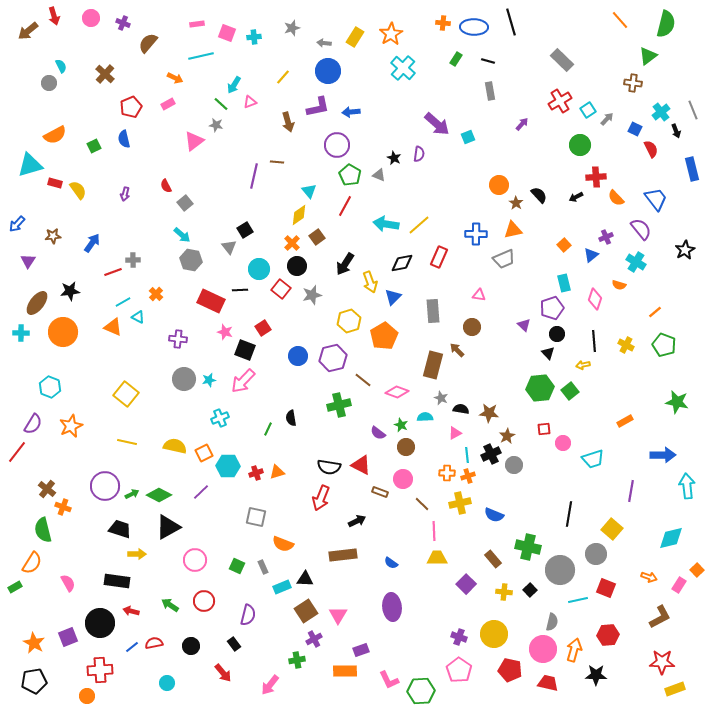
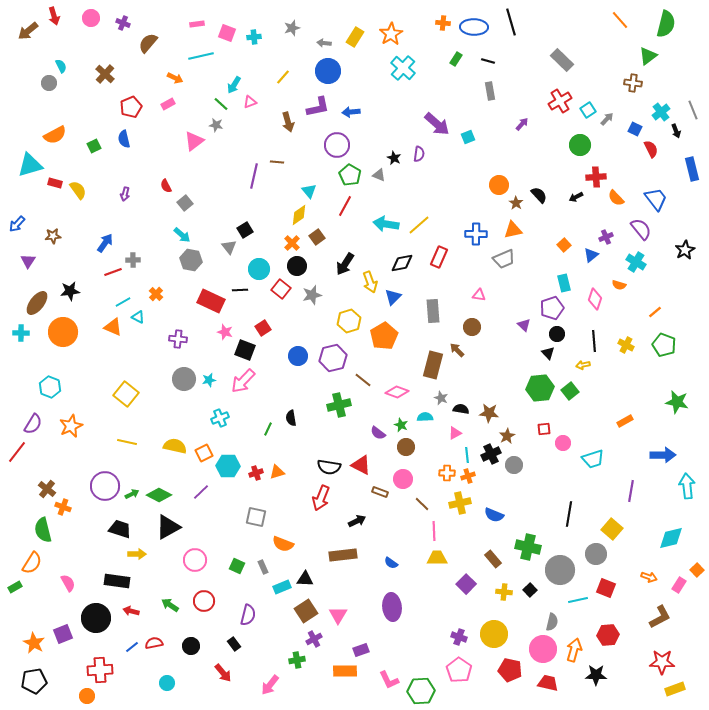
blue arrow at (92, 243): moved 13 px right
black circle at (100, 623): moved 4 px left, 5 px up
purple square at (68, 637): moved 5 px left, 3 px up
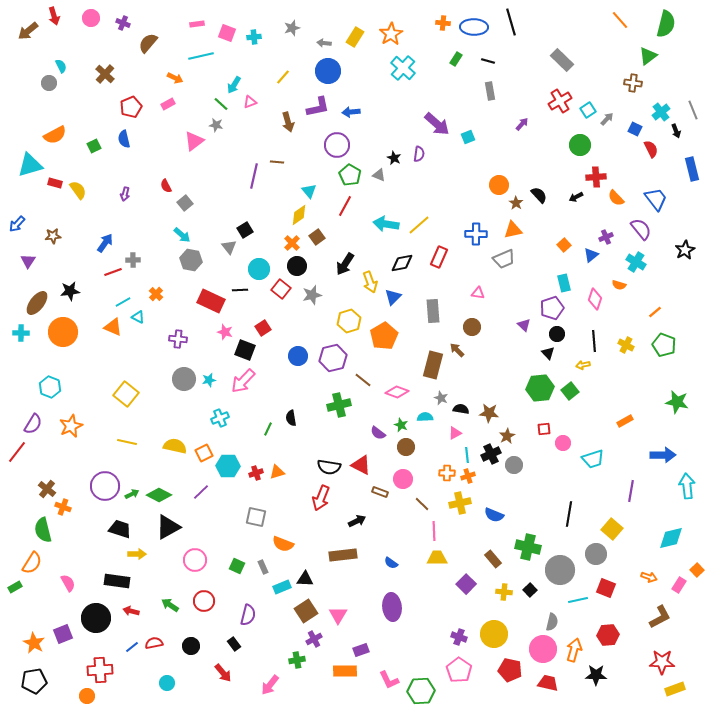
pink triangle at (479, 295): moved 1 px left, 2 px up
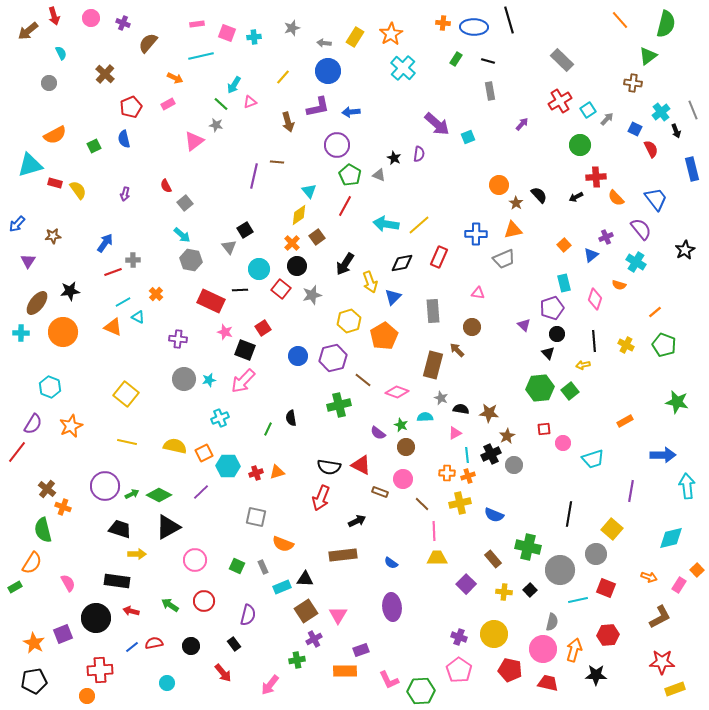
black line at (511, 22): moved 2 px left, 2 px up
cyan semicircle at (61, 66): moved 13 px up
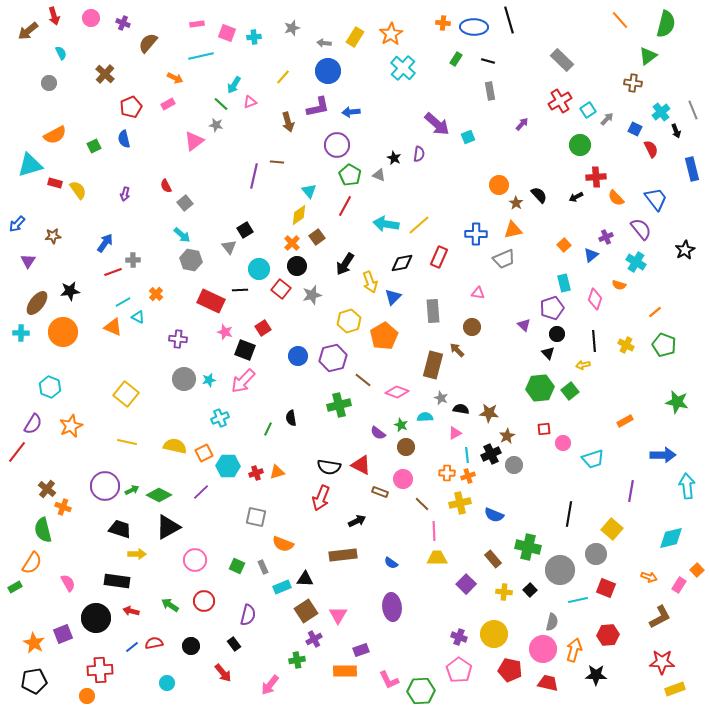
green arrow at (132, 494): moved 4 px up
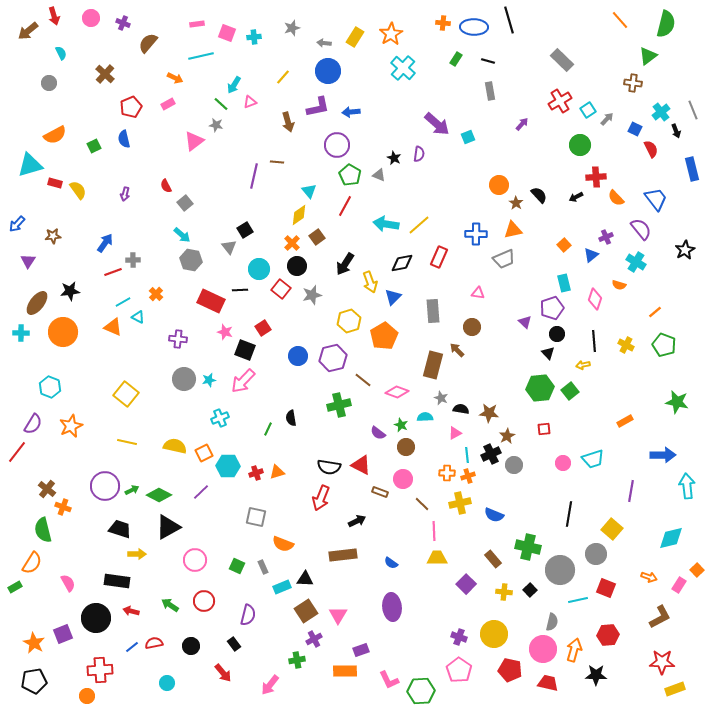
purple triangle at (524, 325): moved 1 px right, 3 px up
pink circle at (563, 443): moved 20 px down
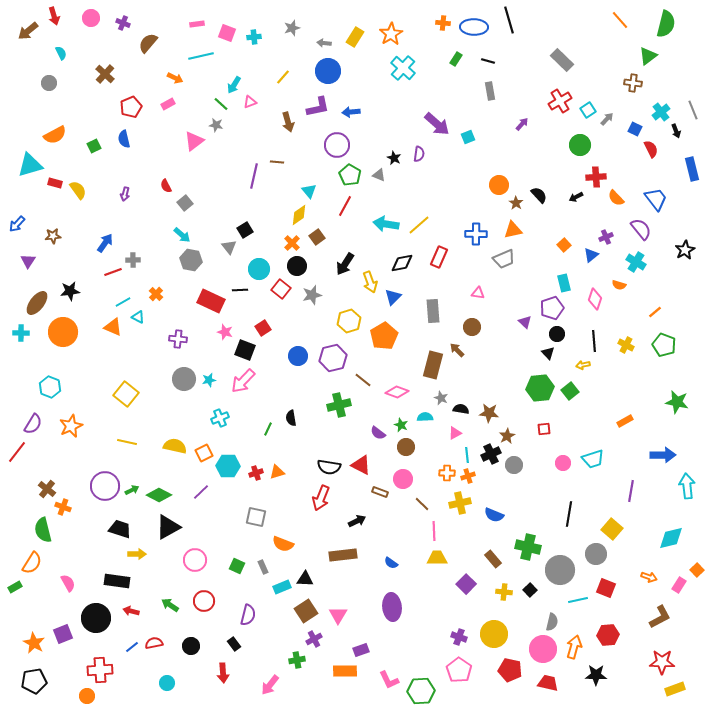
orange arrow at (574, 650): moved 3 px up
red arrow at (223, 673): rotated 36 degrees clockwise
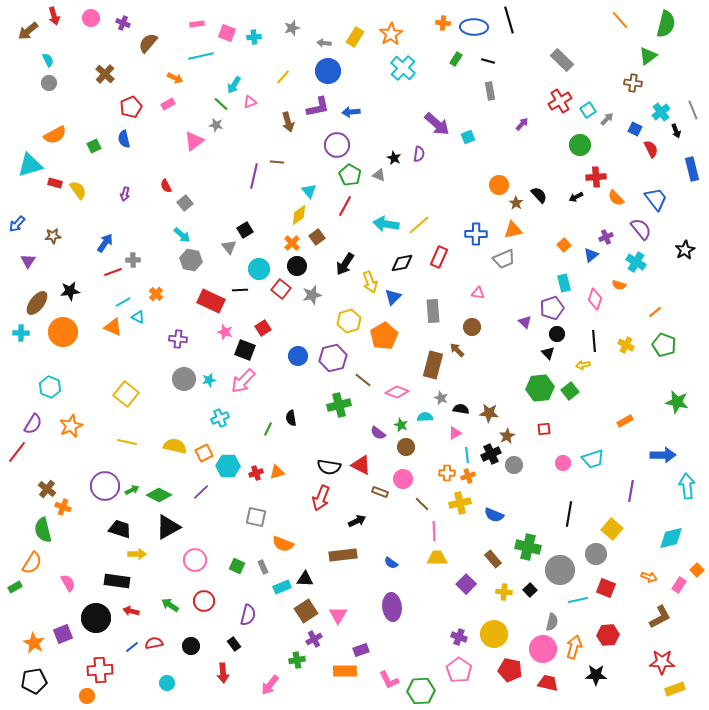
cyan semicircle at (61, 53): moved 13 px left, 7 px down
